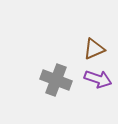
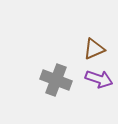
purple arrow: moved 1 px right
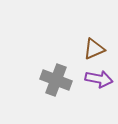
purple arrow: rotated 8 degrees counterclockwise
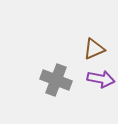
purple arrow: moved 2 px right
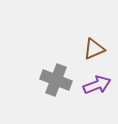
purple arrow: moved 4 px left, 6 px down; rotated 32 degrees counterclockwise
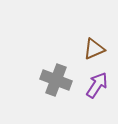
purple arrow: rotated 36 degrees counterclockwise
